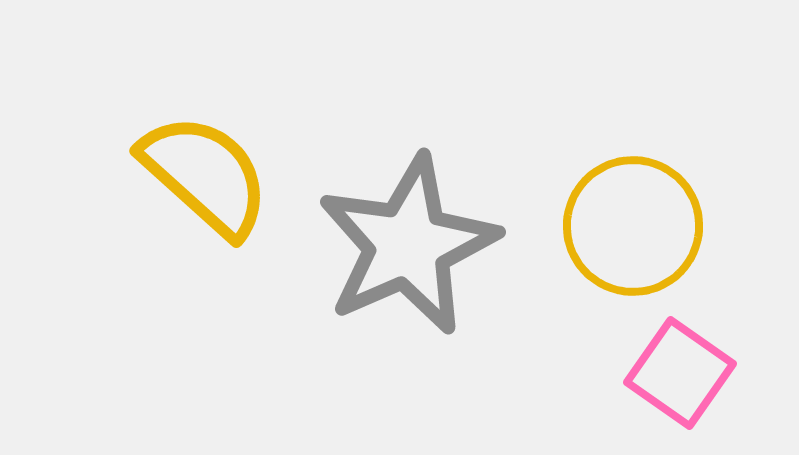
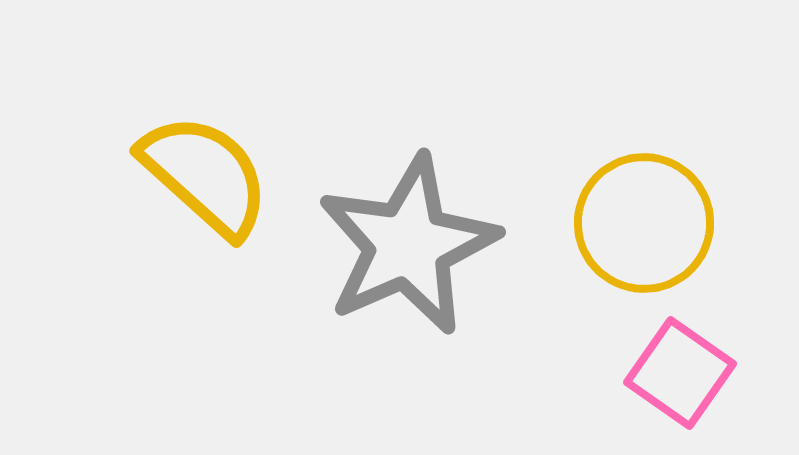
yellow circle: moved 11 px right, 3 px up
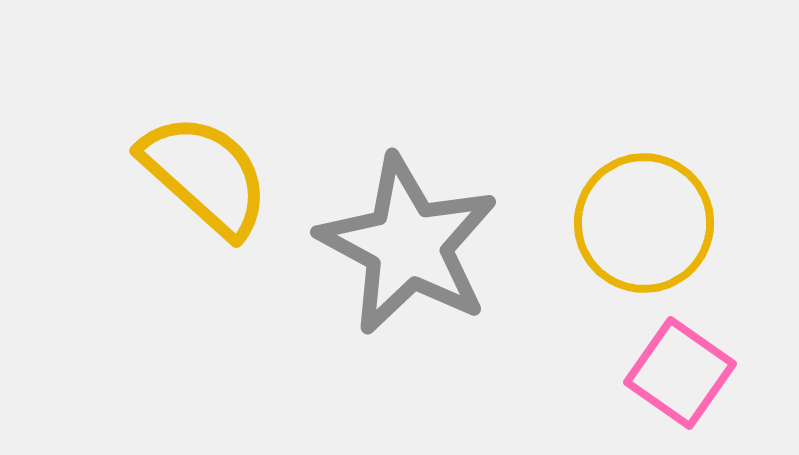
gray star: rotated 20 degrees counterclockwise
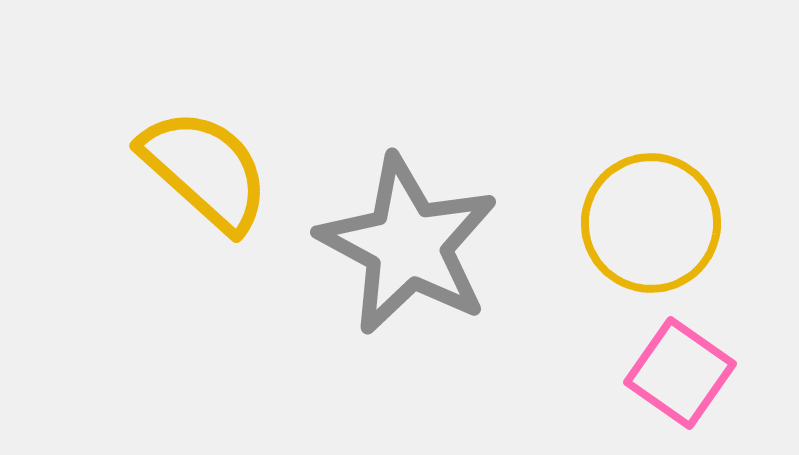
yellow semicircle: moved 5 px up
yellow circle: moved 7 px right
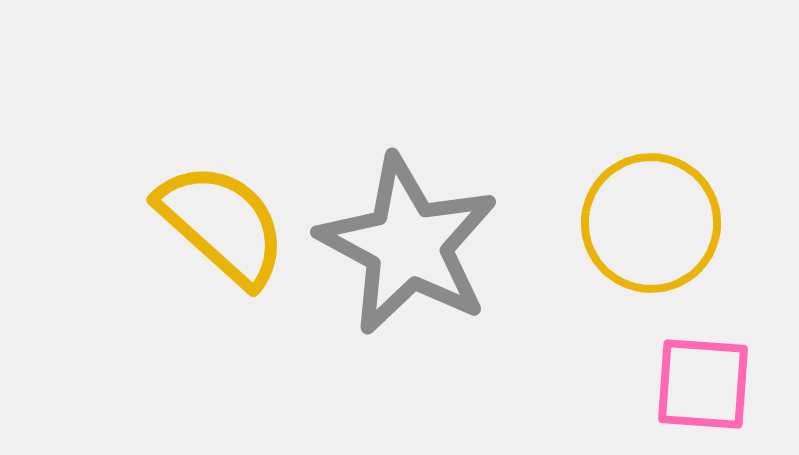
yellow semicircle: moved 17 px right, 54 px down
pink square: moved 23 px right, 11 px down; rotated 31 degrees counterclockwise
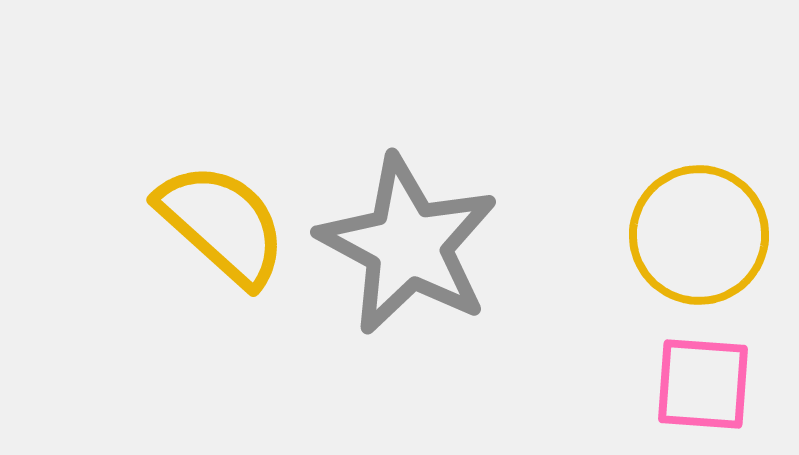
yellow circle: moved 48 px right, 12 px down
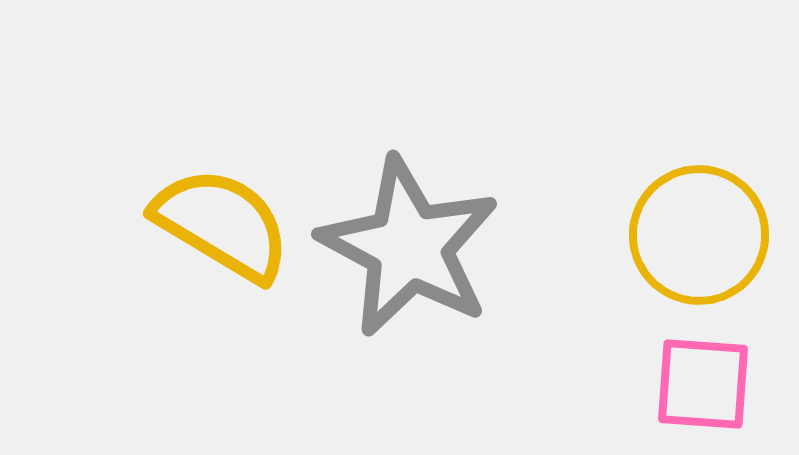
yellow semicircle: rotated 11 degrees counterclockwise
gray star: moved 1 px right, 2 px down
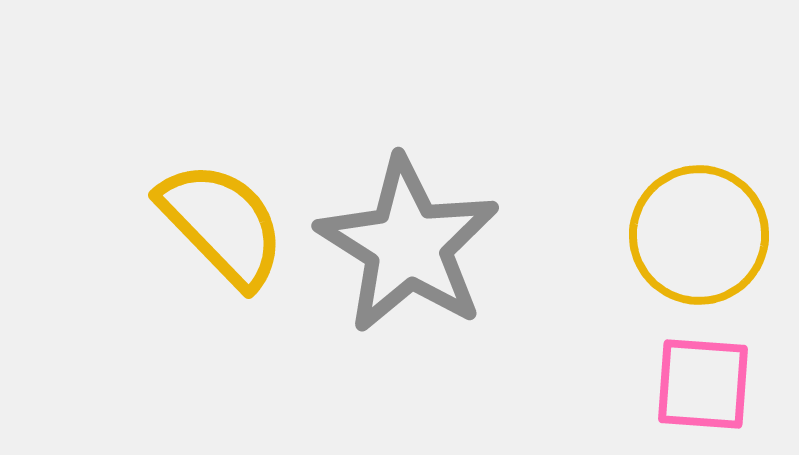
yellow semicircle: rotated 15 degrees clockwise
gray star: moved 1 px left, 2 px up; rotated 4 degrees clockwise
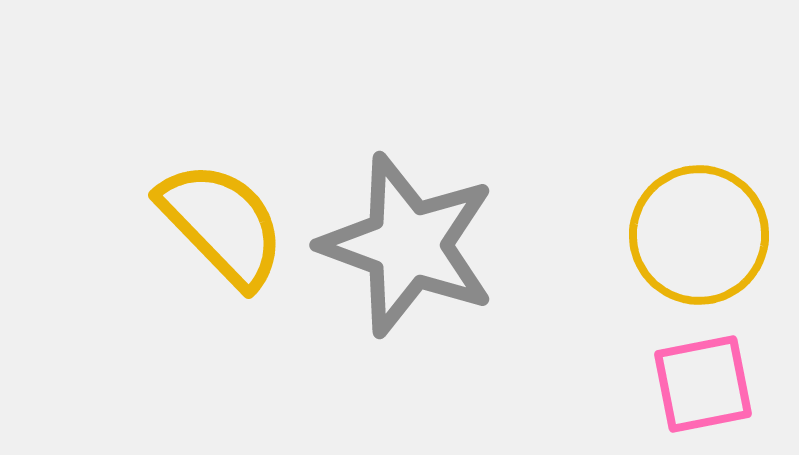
gray star: rotated 12 degrees counterclockwise
pink square: rotated 15 degrees counterclockwise
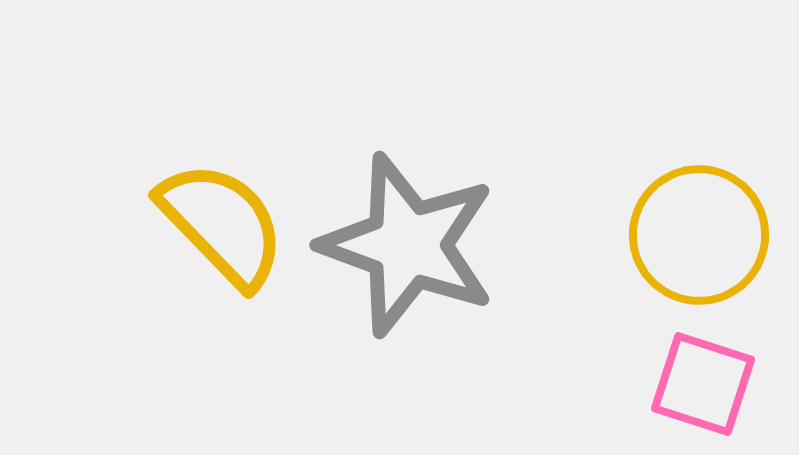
pink square: rotated 29 degrees clockwise
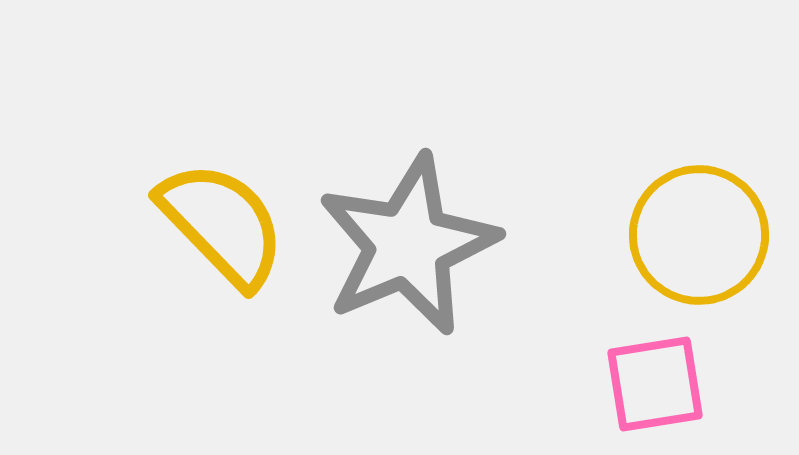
gray star: rotated 29 degrees clockwise
pink square: moved 48 px left; rotated 27 degrees counterclockwise
